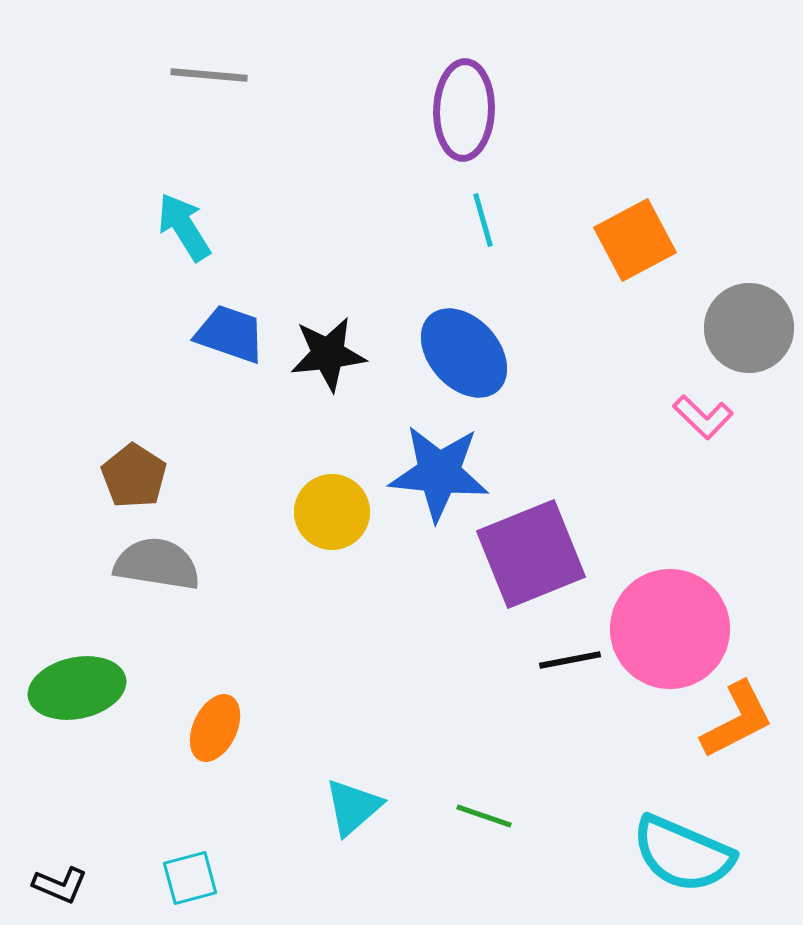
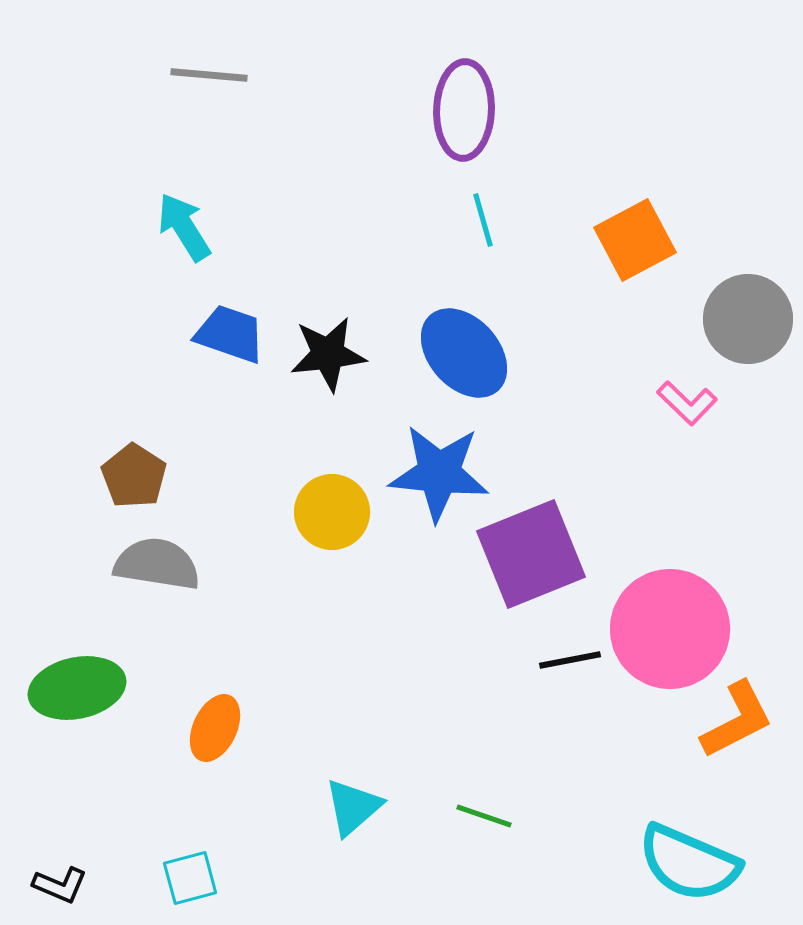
gray circle: moved 1 px left, 9 px up
pink L-shape: moved 16 px left, 14 px up
cyan semicircle: moved 6 px right, 9 px down
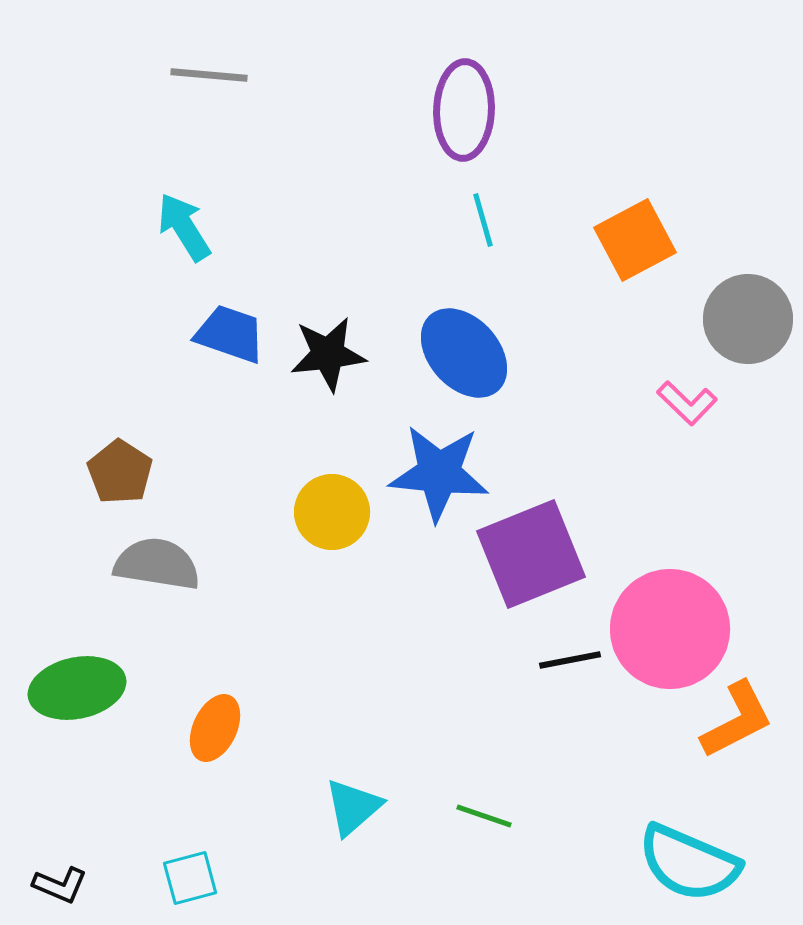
brown pentagon: moved 14 px left, 4 px up
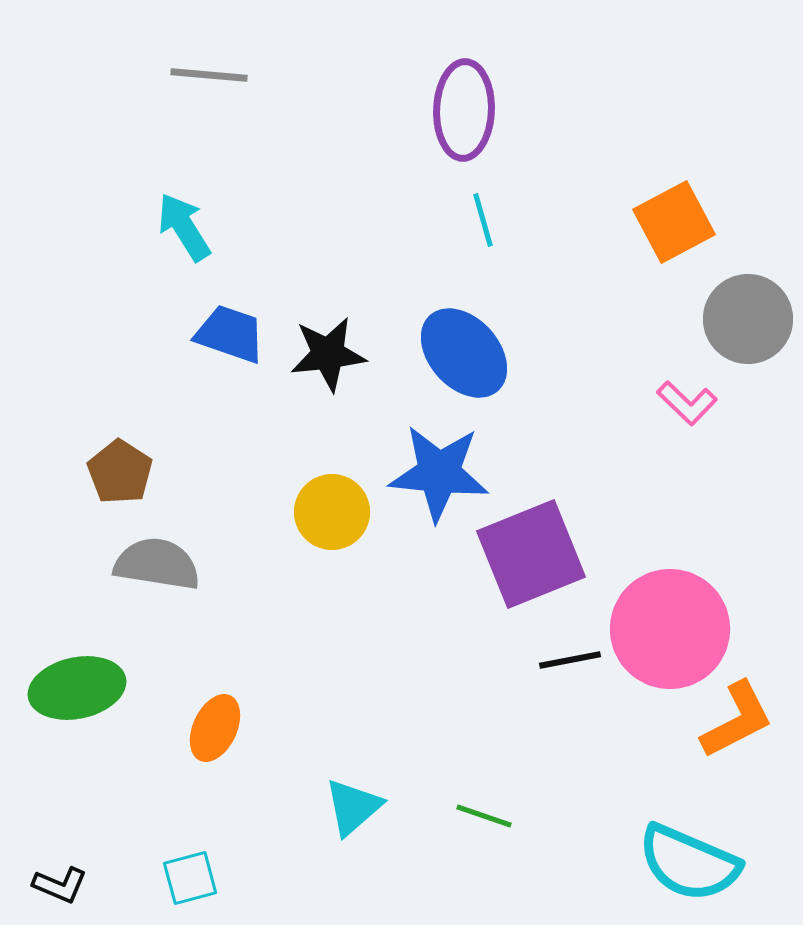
orange square: moved 39 px right, 18 px up
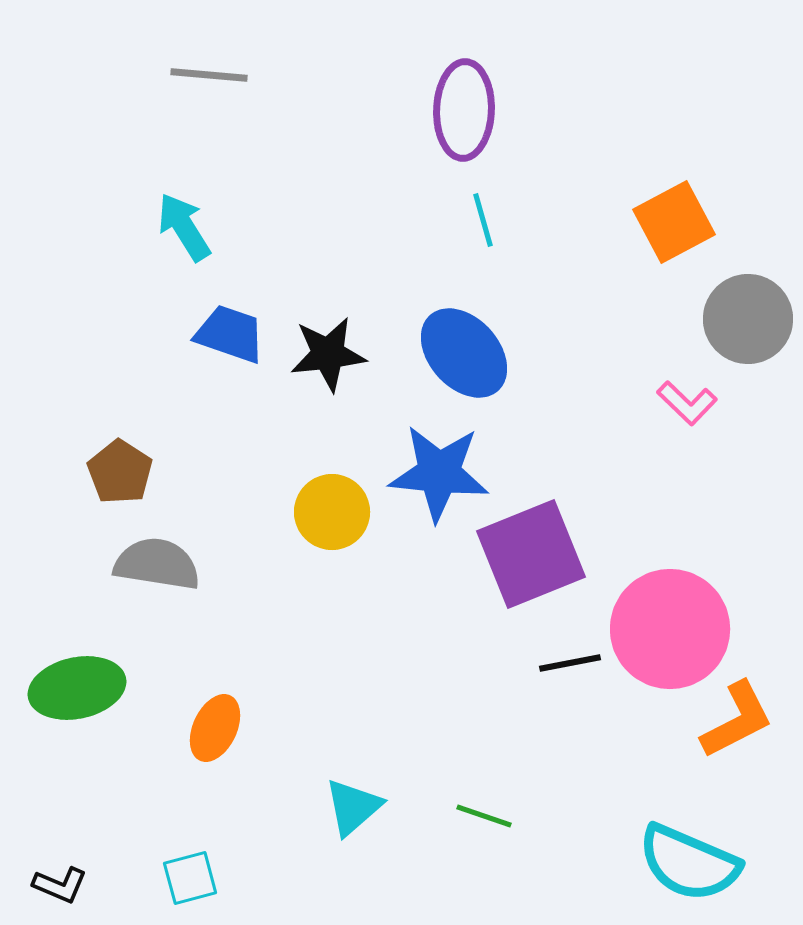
black line: moved 3 px down
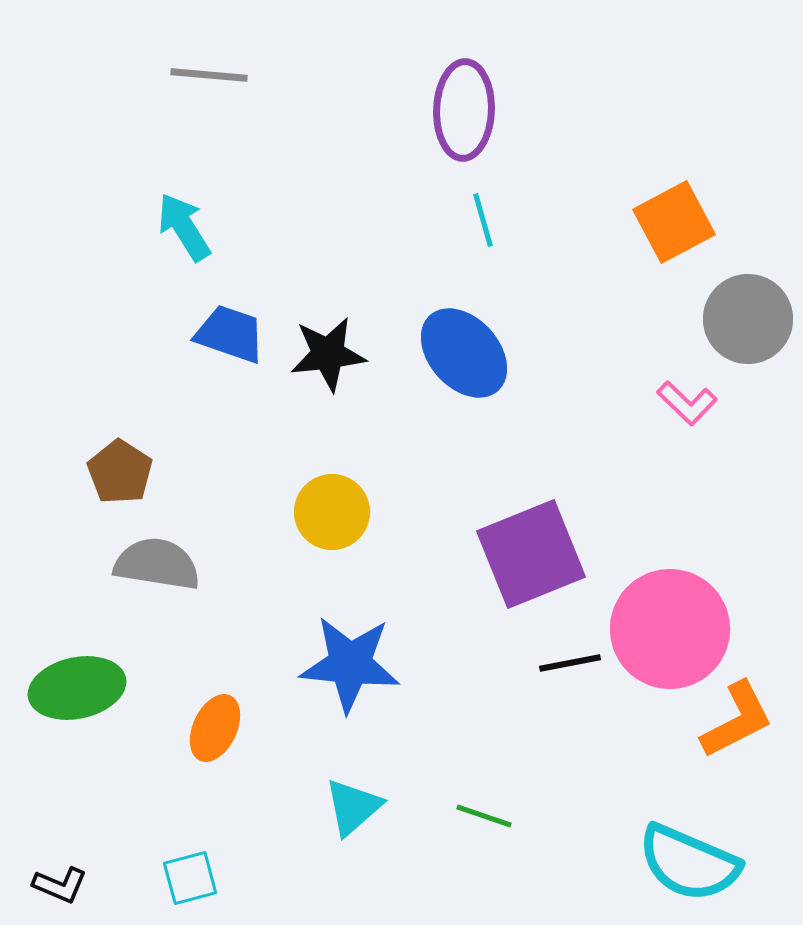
blue star: moved 89 px left, 191 px down
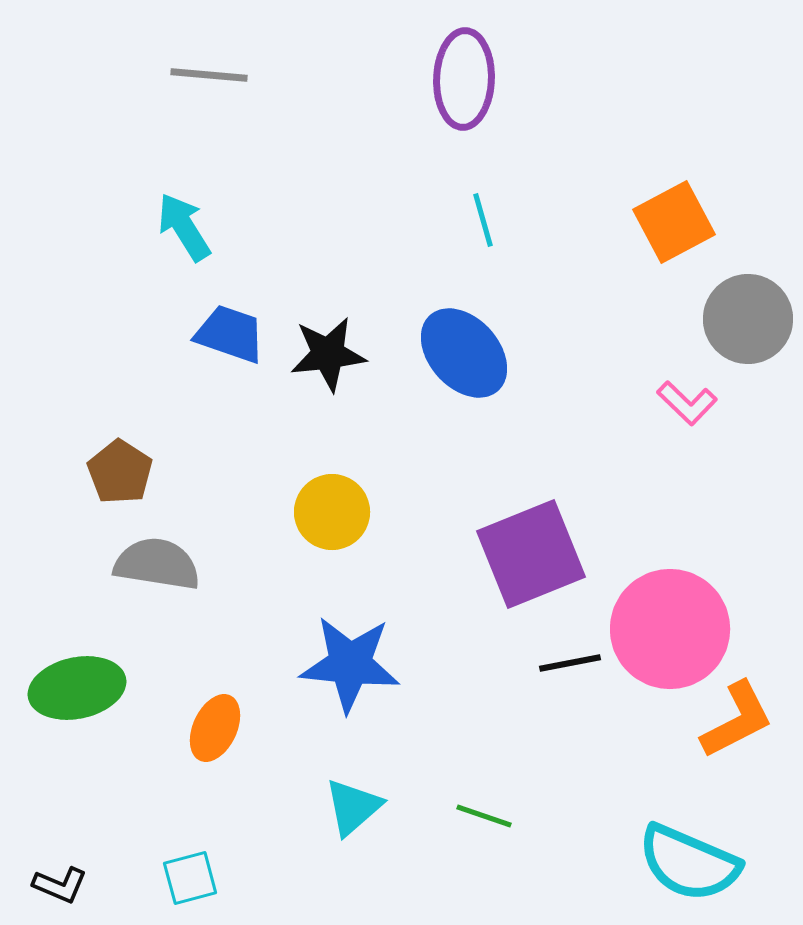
purple ellipse: moved 31 px up
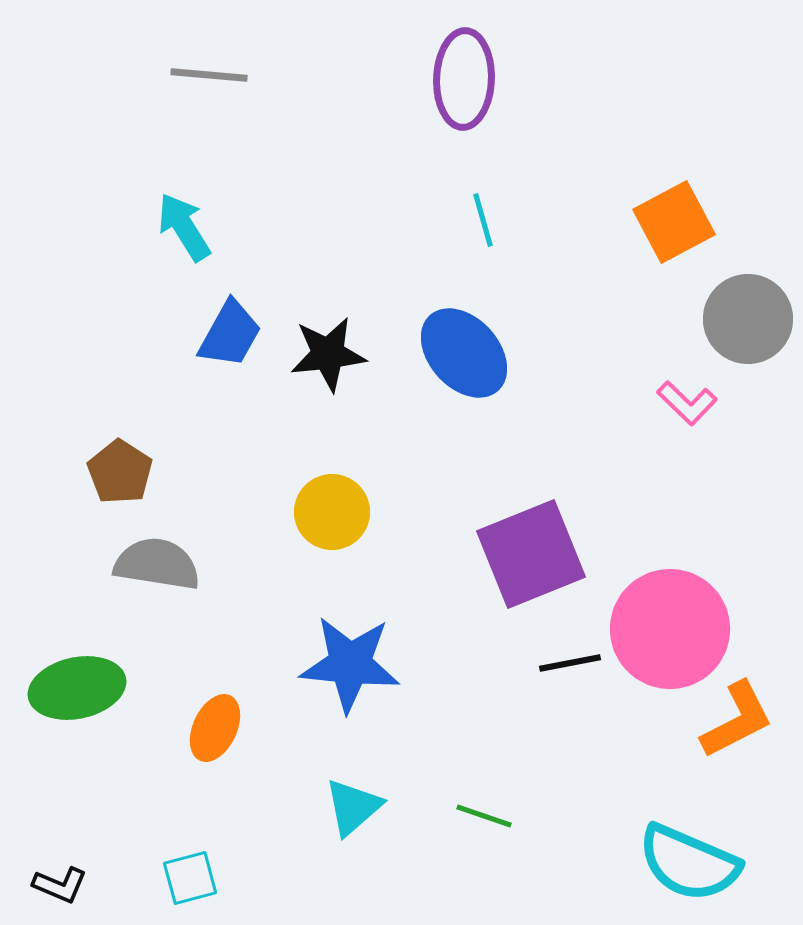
blue trapezoid: rotated 100 degrees clockwise
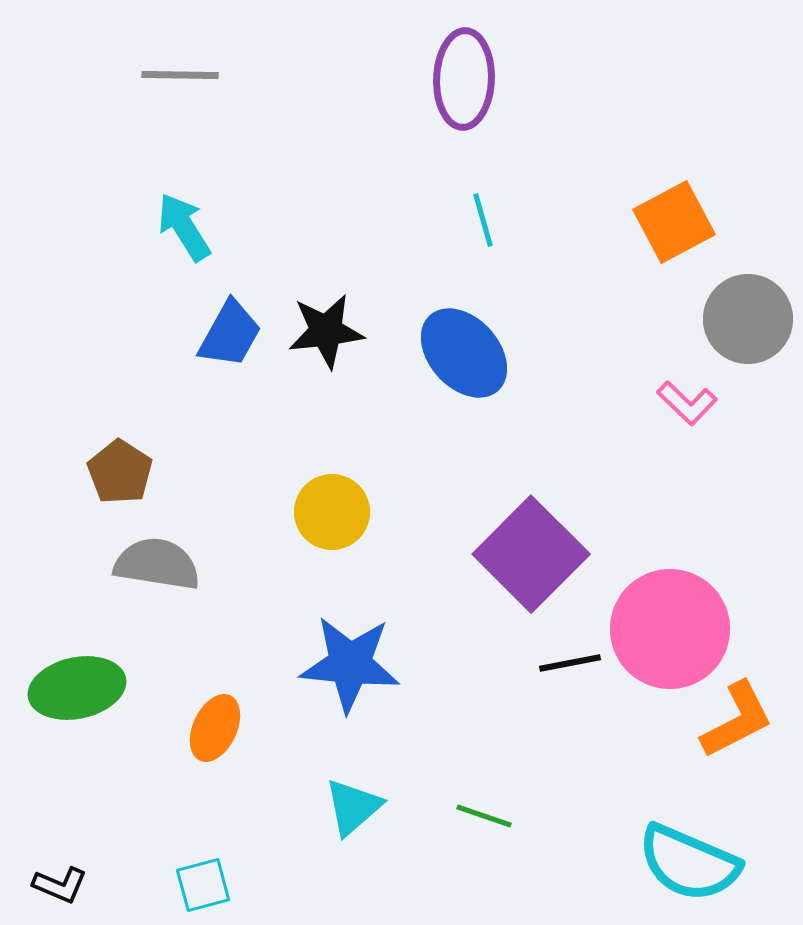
gray line: moved 29 px left; rotated 4 degrees counterclockwise
black star: moved 2 px left, 23 px up
purple square: rotated 23 degrees counterclockwise
cyan square: moved 13 px right, 7 px down
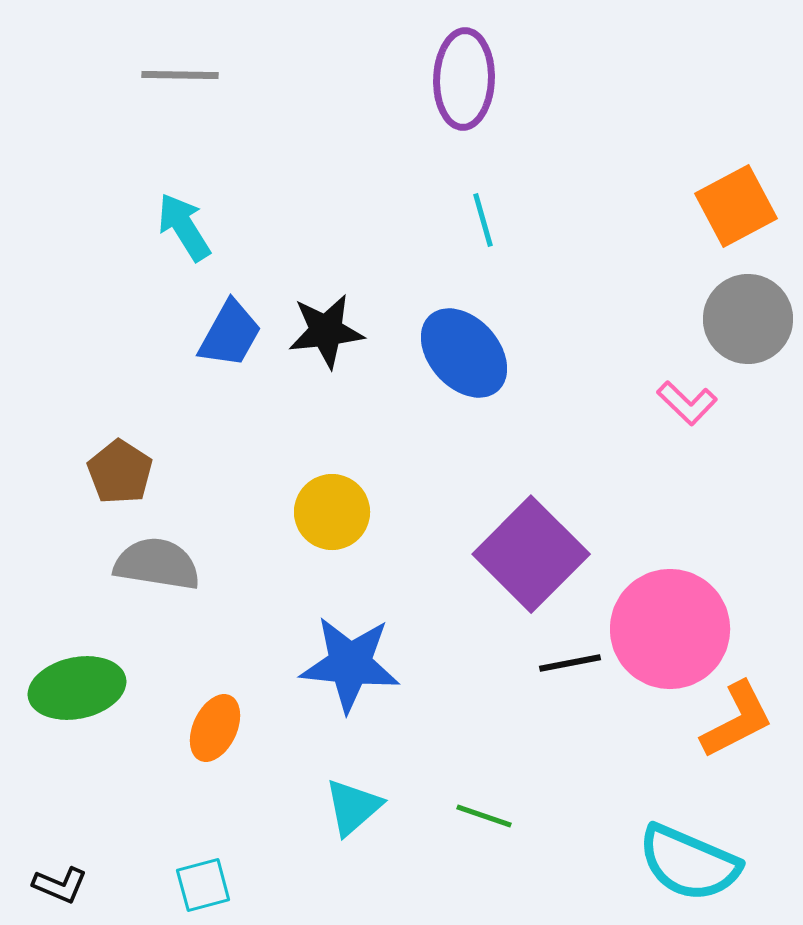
orange square: moved 62 px right, 16 px up
